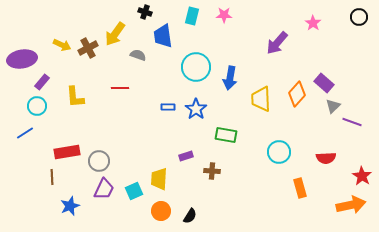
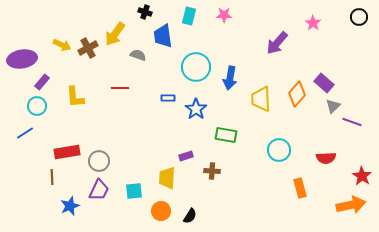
cyan rectangle at (192, 16): moved 3 px left
blue rectangle at (168, 107): moved 9 px up
cyan circle at (279, 152): moved 2 px up
yellow trapezoid at (159, 179): moved 8 px right, 1 px up
purple trapezoid at (104, 189): moved 5 px left, 1 px down
cyan square at (134, 191): rotated 18 degrees clockwise
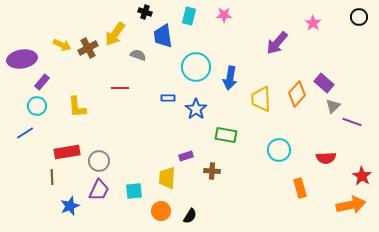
yellow L-shape at (75, 97): moved 2 px right, 10 px down
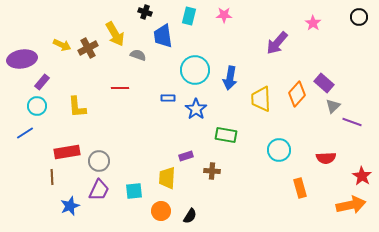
yellow arrow at (115, 34): rotated 65 degrees counterclockwise
cyan circle at (196, 67): moved 1 px left, 3 px down
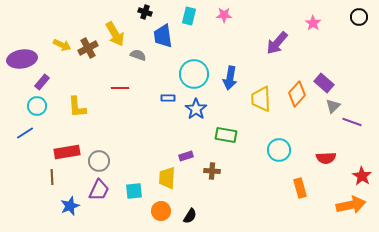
cyan circle at (195, 70): moved 1 px left, 4 px down
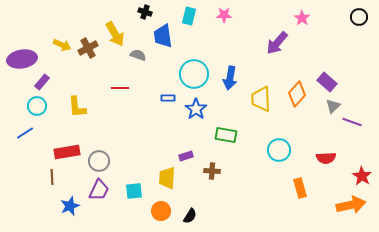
pink star at (313, 23): moved 11 px left, 5 px up
purple rectangle at (324, 83): moved 3 px right, 1 px up
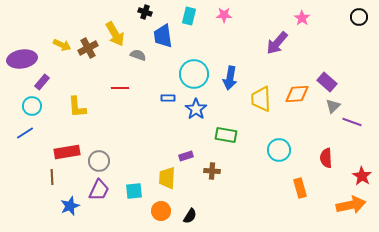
orange diamond at (297, 94): rotated 45 degrees clockwise
cyan circle at (37, 106): moved 5 px left
red semicircle at (326, 158): rotated 90 degrees clockwise
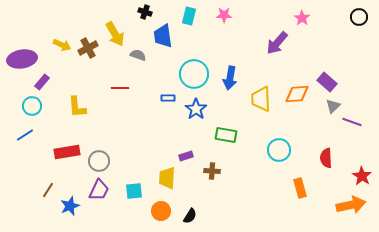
blue line at (25, 133): moved 2 px down
brown line at (52, 177): moved 4 px left, 13 px down; rotated 35 degrees clockwise
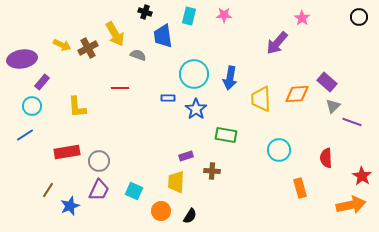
yellow trapezoid at (167, 178): moved 9 px right, 4 px down
cyan square at (134, 191): rotated 30 degrees clockwise
